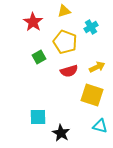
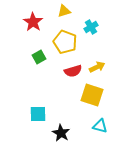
red semicircle: moved 4 px right
cyan square: moved 3 px up
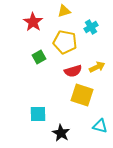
yellow pentagon: rotated 10 degrees counterclockwise
yellow square: moved 10 px left
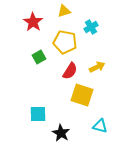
red semicircle: moved 3 px left; rotated 42 degrees counterclockwise
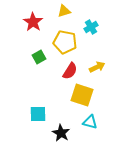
cyan triangle: moved 10 px left, 4 px up
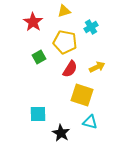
red semicircle: moved 2 px up
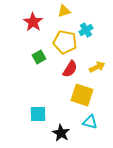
cyan cross: moved 5 px left, 3 px down
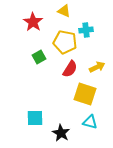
yellow triangle: rotated 40 degrees clockwise
cyan cross: rotated 24 degrees clockwise
yellow square: moved 3 px right, 1 px up
cyan square: moved 3 px left, 4 px down
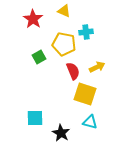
red star: moved 3 px up
cyan cross: moved 2 px down
yellow pentagon: moved 1 px left, 2 px down
red semicircle: moved 3 px right, 2 px down; rotated 54 degrees counterclockwise
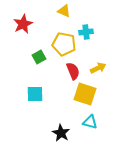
red star: moved 10 px left, 5 px down; rotated 12 degrees clockwise
yellow arrow: moved 1 px right, 1 px down
cyan square: moved 24 px up
